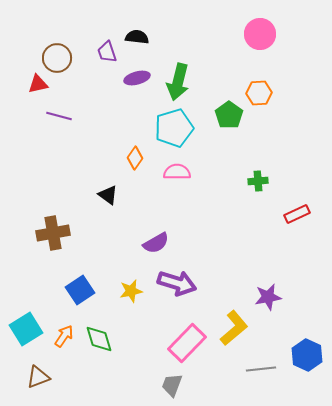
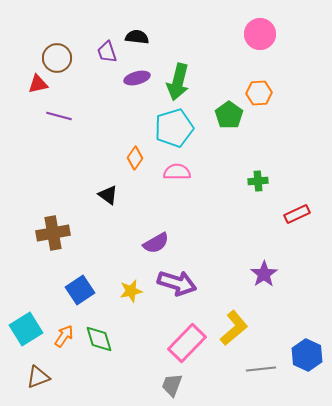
purple star: moved 4 px left, 23 px up; rotated 24 degrees counterclockwise
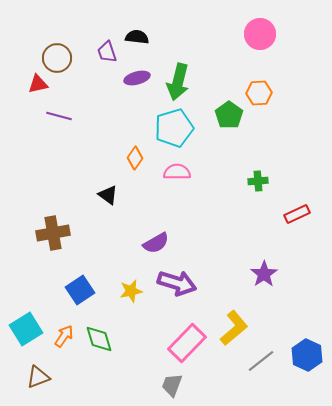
gray line: moved 8 px up; rotated 32 degrees counterclockwise
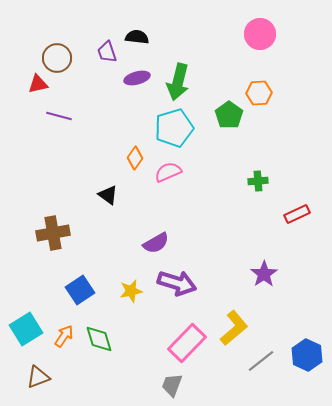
pink semicircle: moved 9 px left; rotated 24 degrees counterclockwise
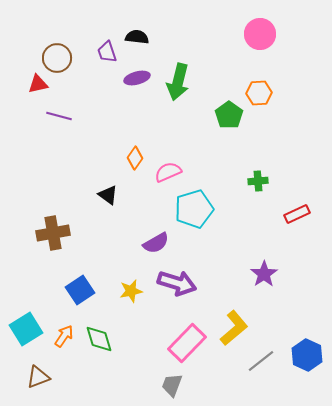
cyan pentagon: moved 20 px right, 81 px down
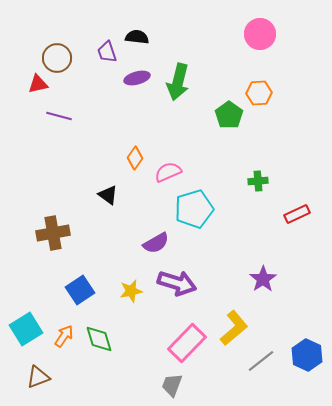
purple star: moved 1 px left, 5 px down
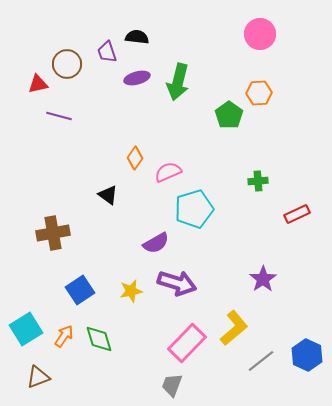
brown circle: moved 10 px right, 6 px down
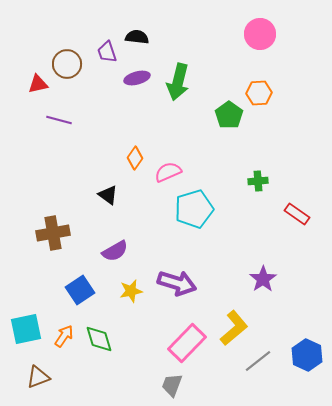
purple line: moved 4 px down
red rectangle: rotated 60 degrees clockwise
purple semicircle: moved 41 px left, 8 px down
cyan square: rotated 20 degrees clockwise
gray line: moved 3 px left
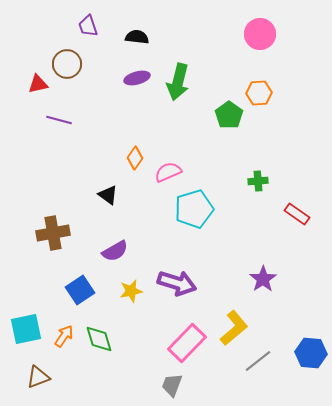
purple trapezoid: moved 19 px left, 26 px up
blue hexagon: moved 4 px right, 2 px up; rotated 20 degrees counterclockwise
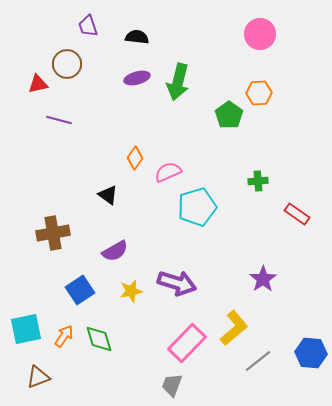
cyan pentagon: moved 3 px right, 2 px up
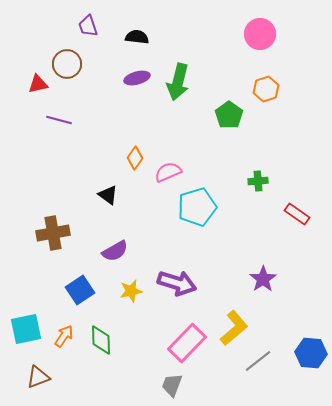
orange hexagon: moved 7 px right, 4 px up; rotated 15 degrees counterclockwise
green diamond: moved 2 px right, 1 px down; rotated 16 degrees clockwise
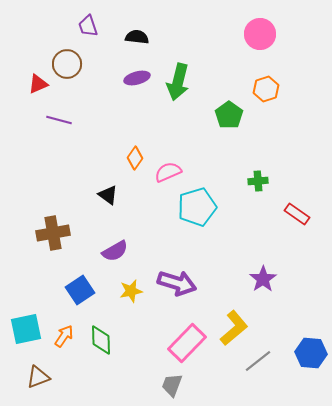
red triangle: rotated 10 degrees counterclockwise
